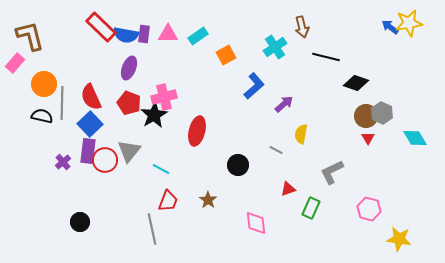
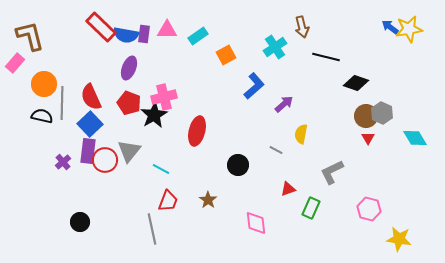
yellow star at (409, 23): moved 6 px down
pink triangle at (168, 34): moved 1 px left, 4 px up
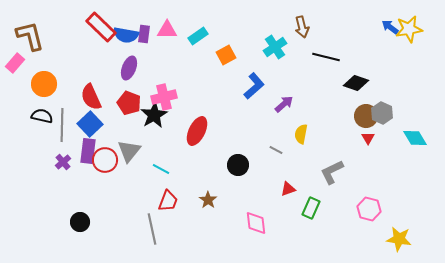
gray line at (62, 103): moved 22 px down
red ellipse at (197, 131): rotated 12 degrees clockwise
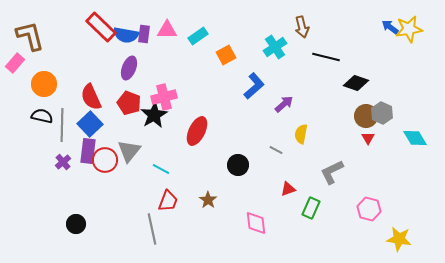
black circle at (80, 222): moved 4 px left, 2 px down
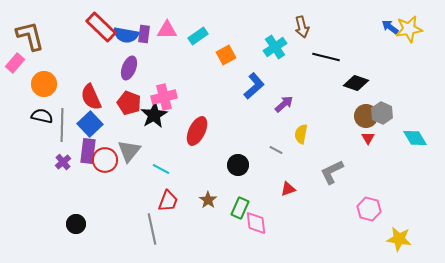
green rectangle at (311, 208): moved 71 px left
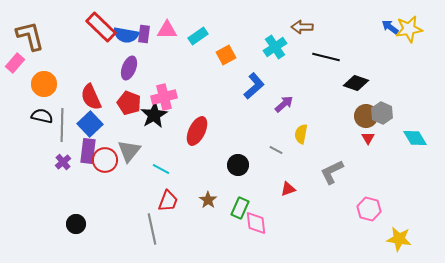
brown arrow at (302, 27): rotated 105 degrees clockwise
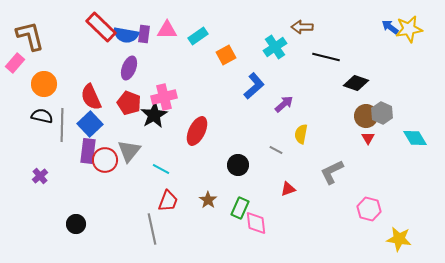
purple cross at (63, 162): moved 23 px left, 14 px down
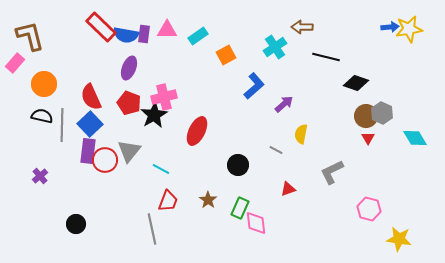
blue arrow at (390, 27): rotated 138 degrees clockwise
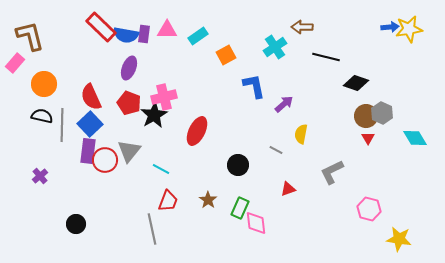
blue L-shape at (254, 86): rotated 60 degrees counterclockwise
